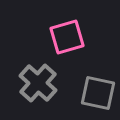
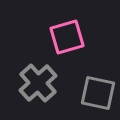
gray cross: rotated 6 degrees clockwise
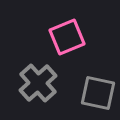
pink square: rotated 6 degrees counterclockwise
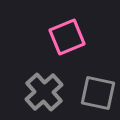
gray cross: moved 6 px right, 9 px down
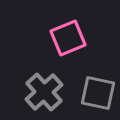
pink square: moved 1 px right, 1 px down
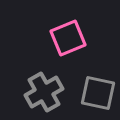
gray cross: rotated 12 degrees clockwise
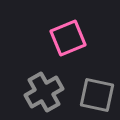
gray square: moved 1 px left, 2 px down
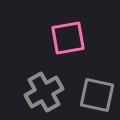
pink square: rotated 12 degrees clockwise
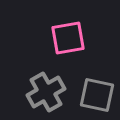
gray cross: moved 2 px right
